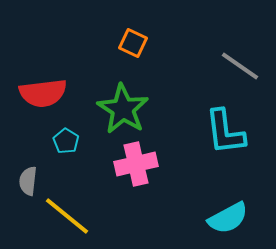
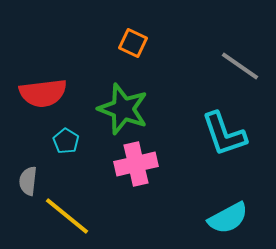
green star: rotated 12 degrees counterclockwise
cyan L-shape: moved 1 px left, 2 px down; rotated 12 degrees counterclockwise
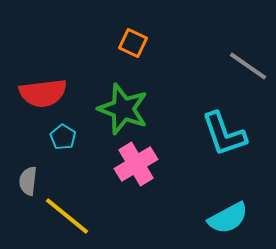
gray line: moved 8 px right
cyan pentagon: moved 3 px left, 4 px up
pink cross: rotated 18 degrees counterclockwise
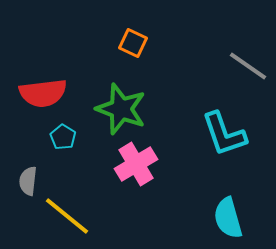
green star: moved 2 px left
cyan semicircle: rotated 102 degrees clockwise
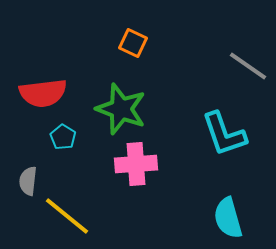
pink cross: rotated 27 degrees clockwise
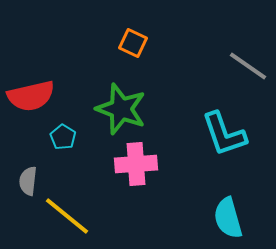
red semicircle: moved 12 px left, 3 px down; rotated 6 degrees counterclockwise
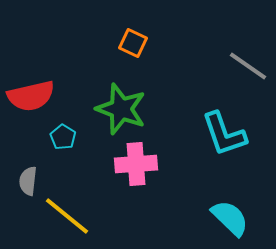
cyan semicircle: moved 2 px right; rotated 150 degrees clockwise
